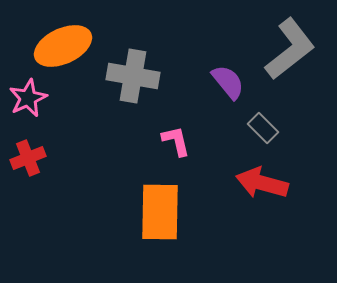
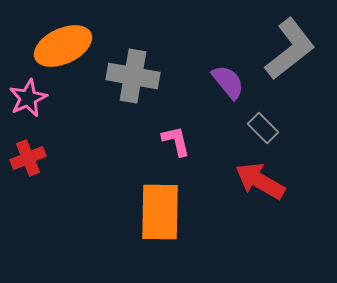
red arrow: moved 2 px left, 2 px up; rotated 15 degrees clockwise
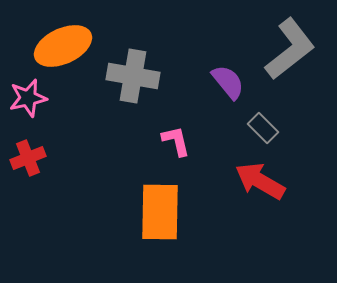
pink star: rotated 12 degrees clockwise
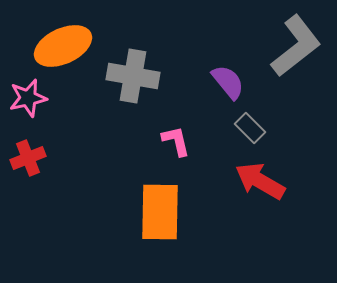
gray L-shape: moved 6 px right, 3 px up
gray rectangle: moved 13 px left
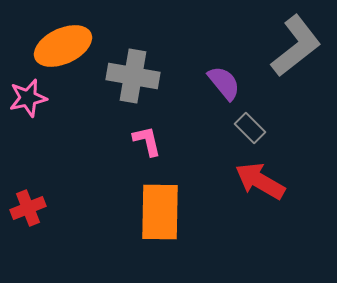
purple semicircle: moved 4 px left, 1 px down
pink L-shape: moved 29 px left
red cross: moved 50 px down
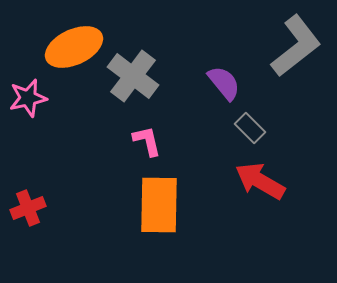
orange ellipse: moved 11 px right, 1 px down
gray cross: rotated 27 degrees clockwise
orange rectangle: moved 1 px left, 7 px up
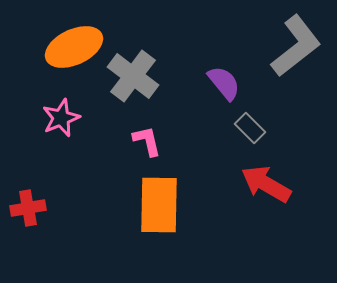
pink star: moved 33 px right, 20 px down; rotated 9 degrees counterclockwise
red arrow: moved 6 px right, 3 px down
red cross: rotated 12 degrees clockwise
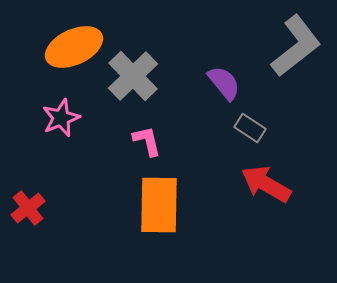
gray cross: rotated 9 degrees clockwise
gray rectangle: rotated 12 degrees counterclockwise
red cross: rotated 28 degrees counterclockwise
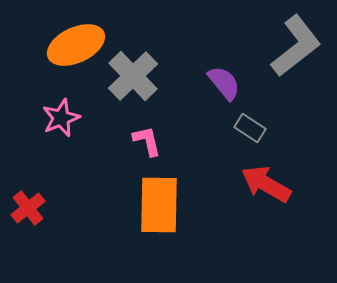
orange ellipse: moved 2 px right, 2 px up
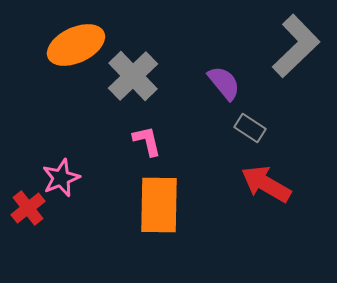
gray L-shape: rotated 6 degrees counterclockwise
pink star: moved 60 px down
